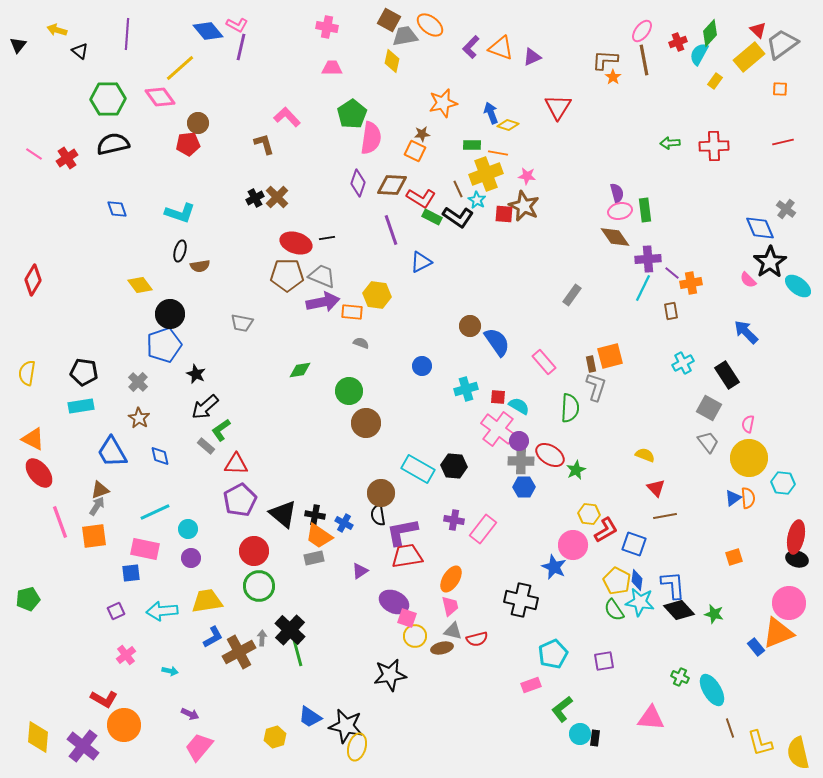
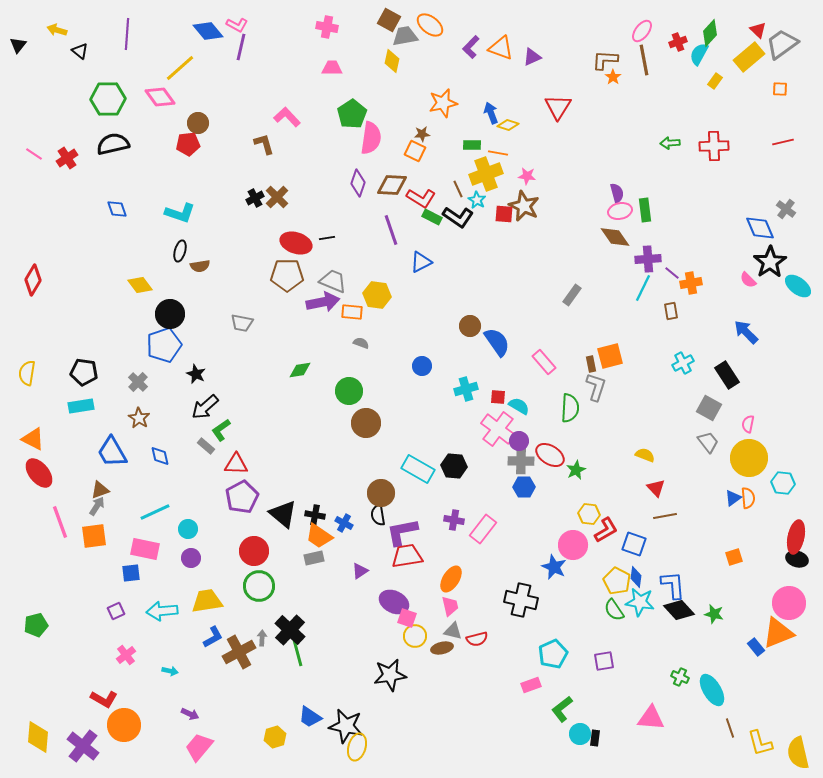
gray trapezoid at (322, 276): moved 11 px right, 5 px down
purple pentagon at (240, 500): moved 2 px right, 3 px up
blue diamond at (637, 580): moved 1 px left, 3 px up
green pentagon at (28, 599): moved 8 px right, 26 px down
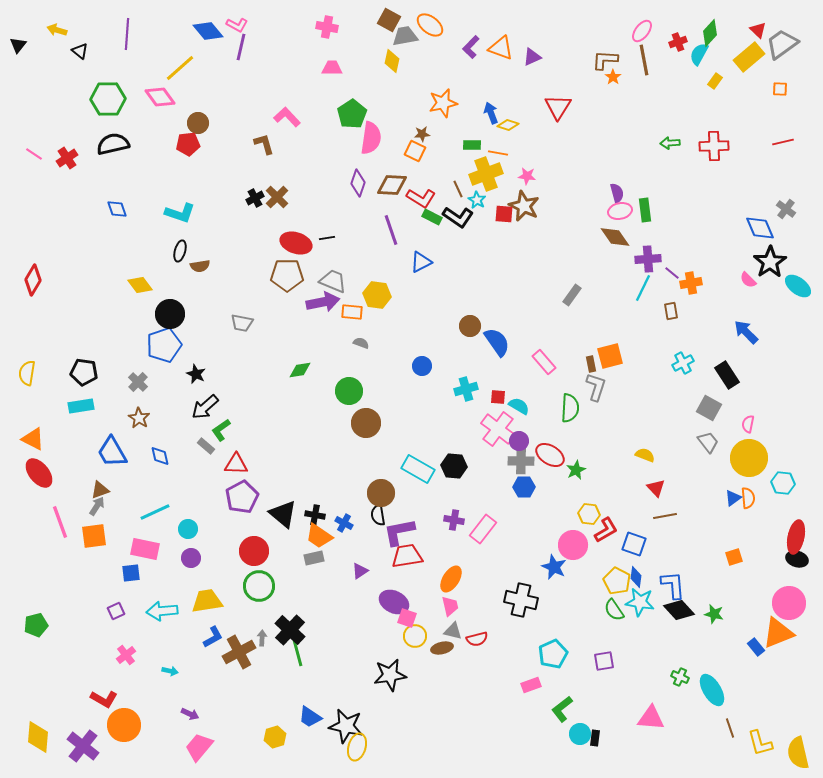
purple L-shape at (402, 532): moved 3 px left
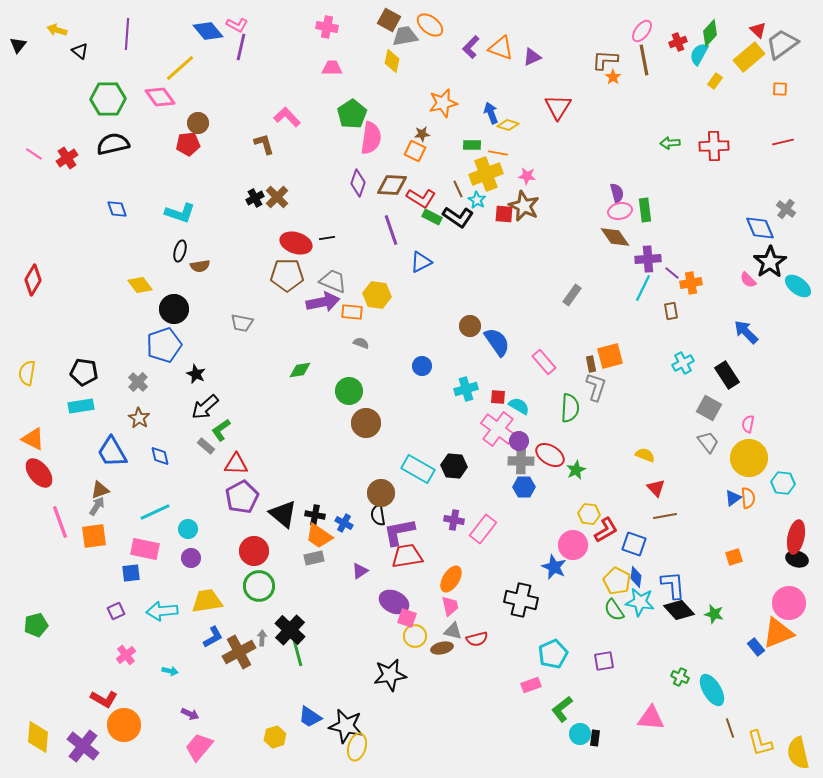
black circle at (170, 314): moved 4 px right, 5 px up
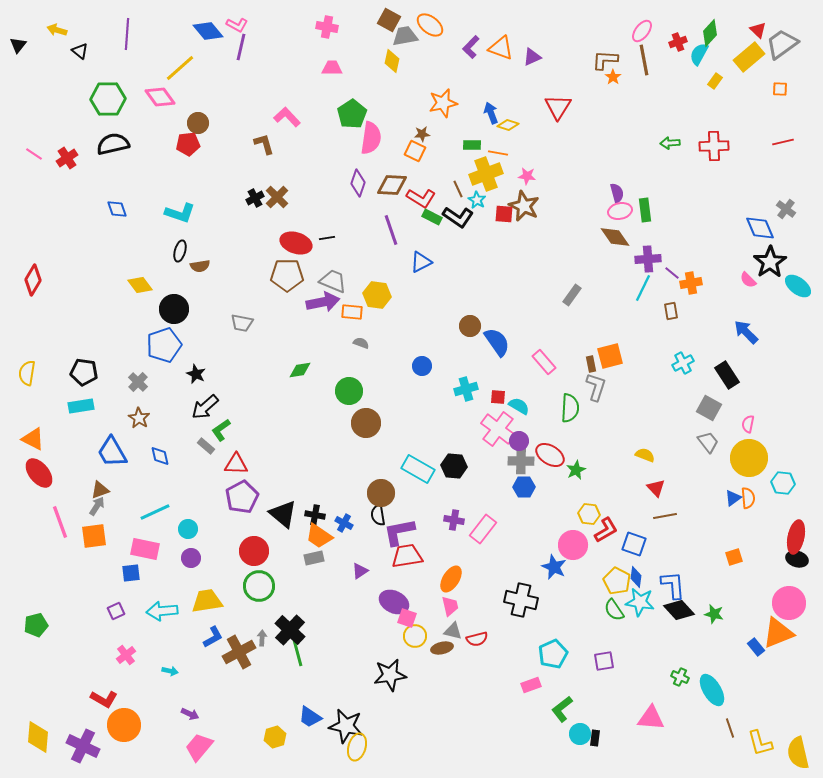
purple cross at (83, 746): rotated 12 degrees counterclockwise
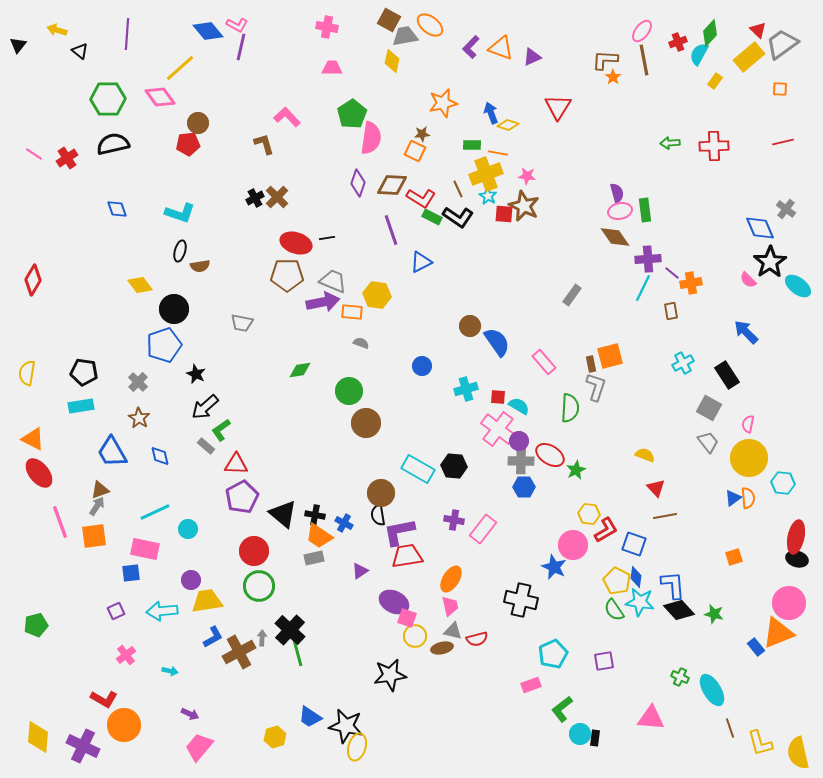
cyan star at (477, 200): moved 11 px right, 4 px up
purple circle at (191, 558): moved 22 px down
